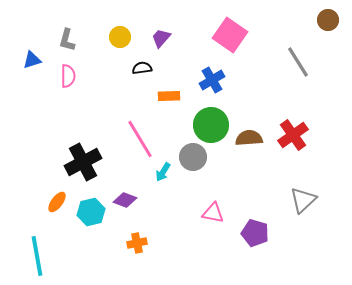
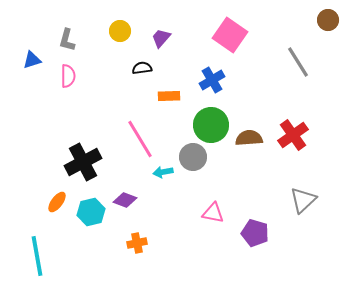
yellow circle: moved 6 px up
cyan arrow: rotated 48 degrees clockwise
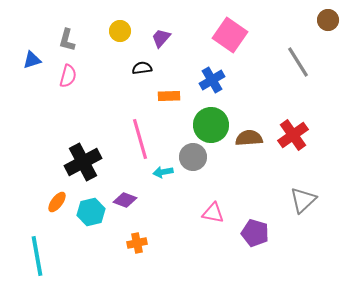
pink semicircle: rotated 15 degrees clockwise
pink line: rotated 15 degrees clockwise
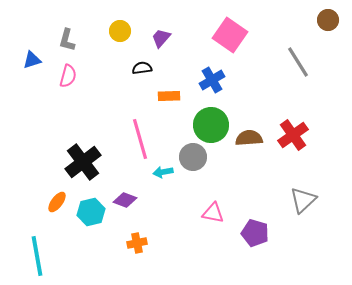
black cross: rotated 9 degrees counterclockwise
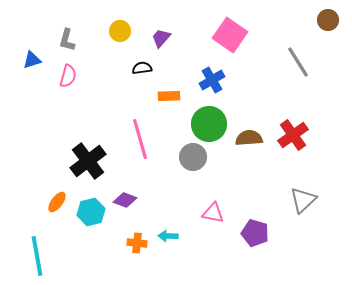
green circle: moved 2 px left, 1 px up
black cross: moved 5 px right, 1 px up
cyan arrow: moved 5 px right, 64 px down; rotated 12 degrees clockwise
orange cross: rotated 18 degrees clockwise
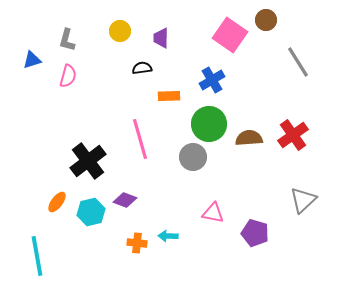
brown circle: moved 62 px left
purple trapezoid: rotated 40 degrees counterclockwise
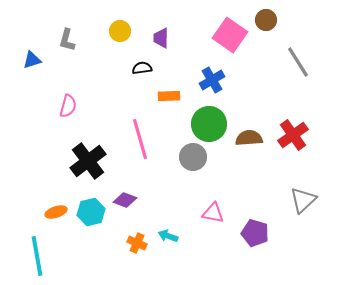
pink semicircle: moved 30 px down
orange ellipse: moved 1 px left, 10 px down; rotated 35 degrees clockwise
cyan arrow: rotated 18 degrees clockwise
orange cross: rotated 18 degrees clockwise
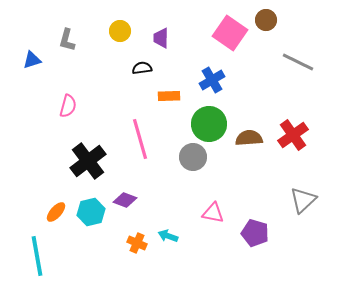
pink square: moved 2 px up
gray line: rotated 32 degrees counterclockwise
orange ellipse: rotated 30 degrees counterclockwise
